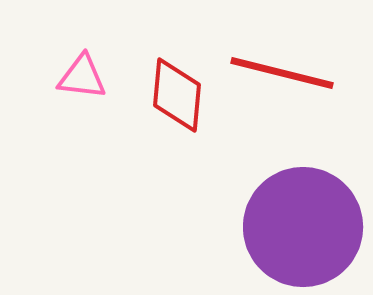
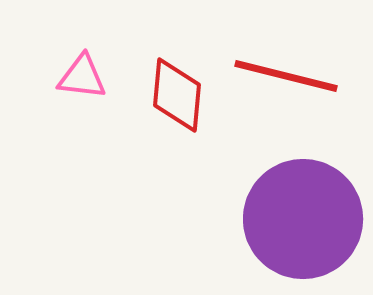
red line: moved 4 px right, 3 px down
purple circle: moved 8 px up
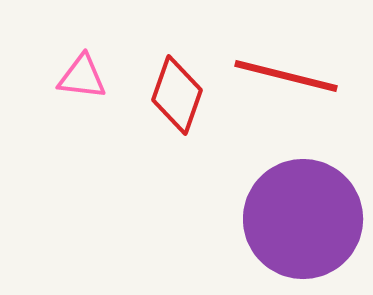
red diamond: rotated 14 degrees clockwise
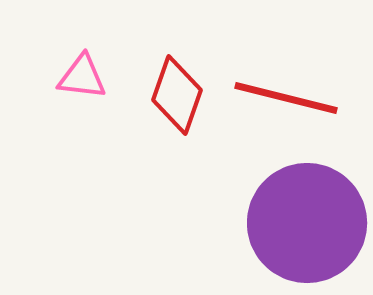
red line: moved 22 px down
purple circle: moved 4 px right, 4 px down
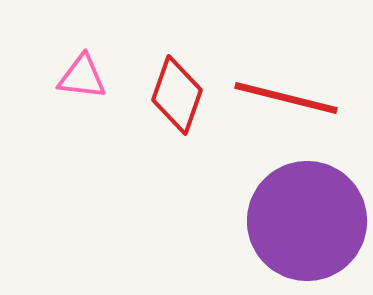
purple circle: moved 2 px up
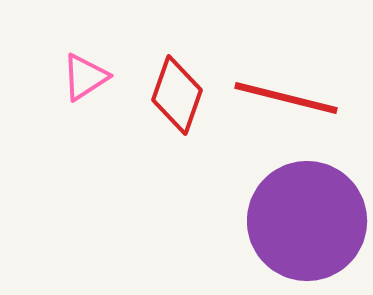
pink triangle: moved 3 px right; rotated 40 degrees counterclockwise
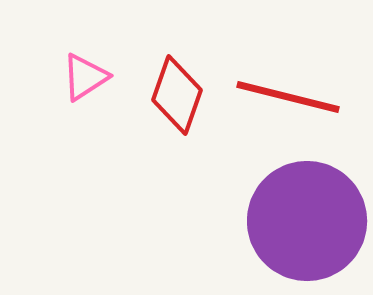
red line: moved 2 px right, 1 px up
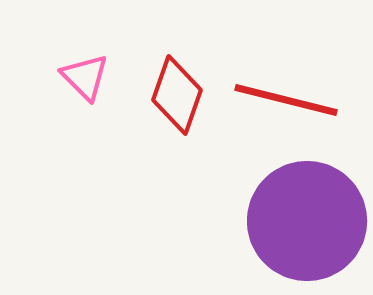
pink triangle: rotated 42 degrees counterclockwise
red line: moved 2 px left, 3 px down
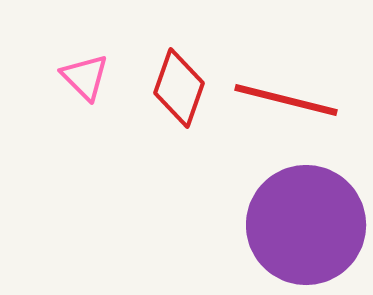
red diamond: moved 2 px right, 7 px up
purple circle: moved 1 px left, 4 px down
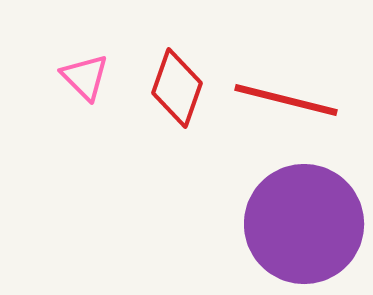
red diamond: moved 2 px left
purple circle: moved 2 px left, 1 px up
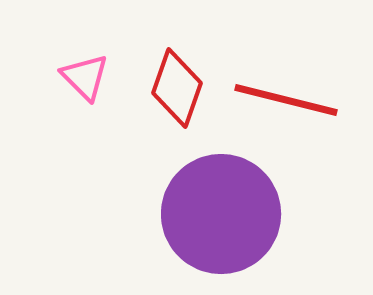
purple circle: moved 83 px left, 10 px up
